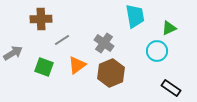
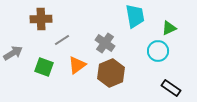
gray cross: moved 1 px right
cyan circle: moved 1 px right
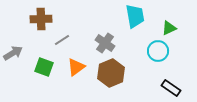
orange triangle: moved 1 px left, 2 px down
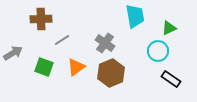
black rectangle: moved 9 px up
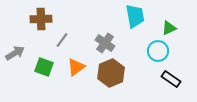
gray line: rotated 21 degrees counterclockwise
gray arrow: moved 2 px right
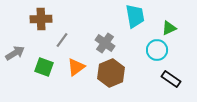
cyan circle: moved 1 px left, 1 px up
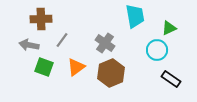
gray arrow: moved 14 px right, 8 px up; rotated 138 degrees counterclockwise
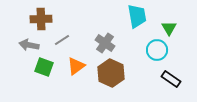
cyan trapezoid: moved 2 px right
green triangle: rotated 35 degrees counterclockwise
gray line: rotated 21 degrees clockwise
orange triangle: moved 1 px up
brown hexagon: rotated 12 degrees counterclockwise
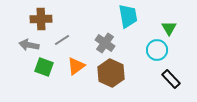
cyan trapezoid: moved 9 px left
black rectangle: rotated 12 degrees clockwise
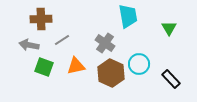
cyan circle: moved 18 px left, 14 px down
orange triangle: rotated 24 degrees clockwise
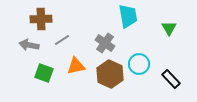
green square: moved 6 px down
brown hexagon: moved 1 px left, 1 px down
